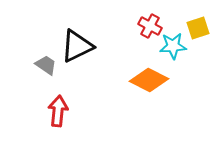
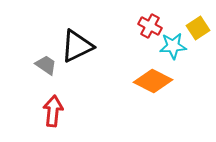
yellow square: rotated 15 degrees counterclockwise
orange diamond: moved 4 px right, 1 px down
red arrow: moved 5 px left
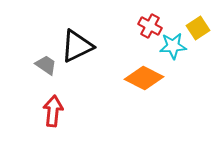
orange diamond: moved 9 px left, 3 px up
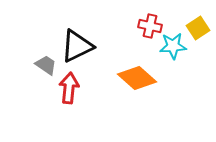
red cross: rotated 15 degrees counterclockwise
orange diamond: moved 7 px left; rotated 15 degrees clockwise
red arrow: moved 16 px right, 23 px up
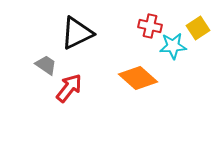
black triangle: moved 13 px up
orange diamond: moved 1 px right
red arrow: rotated 32 degrees clockwise
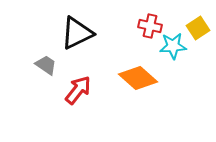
red arrow: moved 9 px right, 2 px down
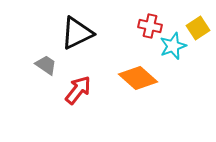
cyan star: rotated 16 degrees counterclockwise
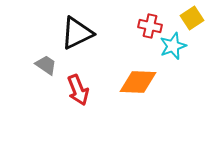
yellow square: moved 6 px left, 10 px up
orange diamond: moved 4 px down; rotated 39 degrees counterclockwise
red arrow: rotated 120 degrees clockwise
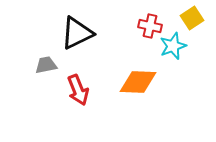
gray trapezoid: rotated 45 degrees counterclockwise
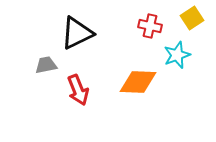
cyan star: moved 4 px right, 9 px down
